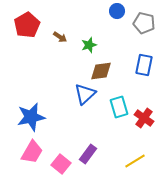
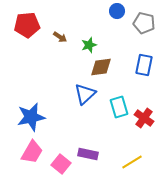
red pentagon: rotated 25 degrees clockwise
brown diamond: moved 4 px up
purple rectangle: rotated 66 degrees clockwise
yellow line: moved 3 px left, 1 px down
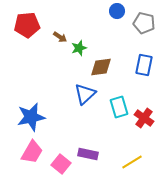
green star: moved 10 px left, 3 px down
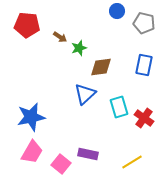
red pentagon: rotated 10 degrees clockwise
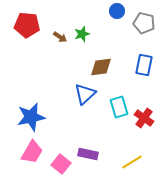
green star: moved 3 px right, 14 px up
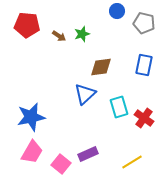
brown arrow: moved 1 px left, 1 px up
purple rectangle: rotated 36 degrees counterclockwise
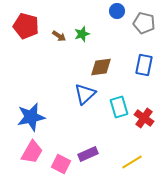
red pentagon: moved 1 px left, 1 px down; rotated 10 degrees clockwise
pink square: rotated 12 degrees counterclockwise
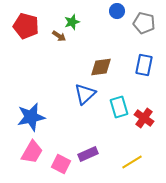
green star: moved 10 px left, 12 px up
